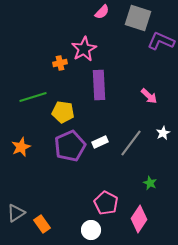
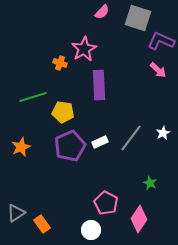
orange cross: rotated 32 degrees clockwise
pink arrow: moved 9 px right, 26 px up
gray line: moved 5 px up
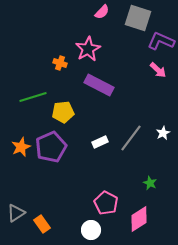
pink star: moved 4 px right
purple rectangle: rotated 60 degrees counterclockwise
yellow pentagon: rotated 15 degrees counterclockwise
purple pentagon: moved 19 px left, 1 px down
pink diamond: rotated 24 degrees clockwise
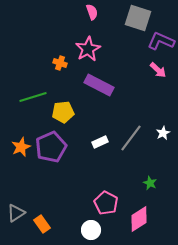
pink semicircle: moved 10 px left; rotated 63 degrees counterclockwise
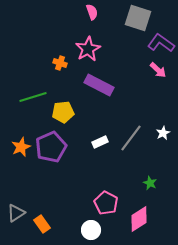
purple L-shape: moved 2 px down; rotated 12 degrees clockwise
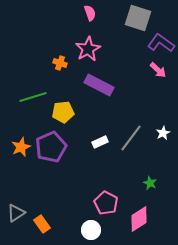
pink semicircle: moved 2 px left, 1 px down
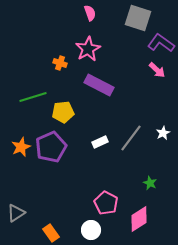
pink arrow: moved 1 px left
orange rectangle: moved 9 px right, 9 px down
